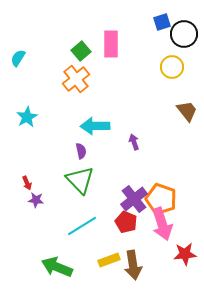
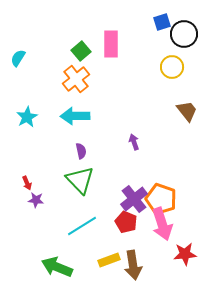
cyan arrow: moved 20 px left, 10 px up
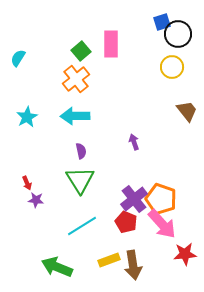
black circle: moved 6 px left
green triangle: rotated 12 degrees clockwise
pink arrow: rotated 24 degrees counterclockwise
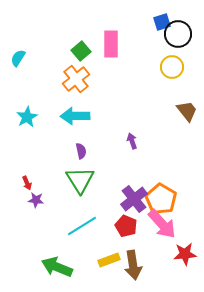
purple arrow: moved 2 px left, 1 px up
orange pentagon: rotated 12 degrees clockwise
red pentagon: moved 4 px down
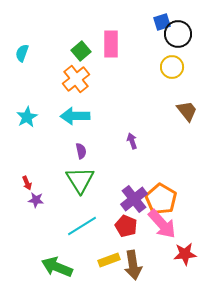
cyan semicircle: moved 4 px right, 5 px up; rotated 12 degrees counterclockwise
